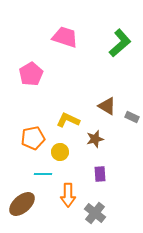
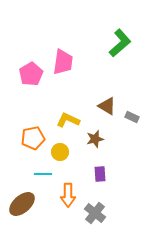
pink trapezoid: moved 2 px left, 25 px down; rotated 80 degrees clockwise
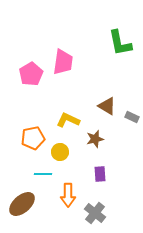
green L-shape: rotated 120 degrees clockwise
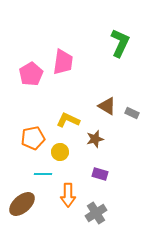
green L-shape: rotated 144 degrees counterclockwise
gray rectangle: moved 4 px up
purple rectangle: rotated 70 degrees counterclockwise
gray cross: moved 1 px right; rotated 20 degrees clockwise
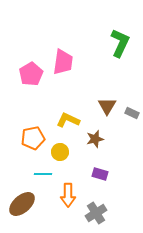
brown triangle: rotated 30 degrees clockwise
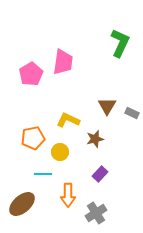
purple rectangle: rotated 63 degrees counterclockwise
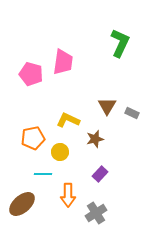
pink pentagon: rotated 25 degrees counterclockwise
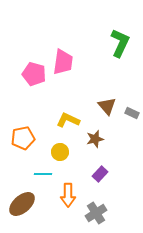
pink pentagon: moved 3 px right
brown triangle: rotated 12 degrees counterclockwise
orange pentagon: moved 10 px left
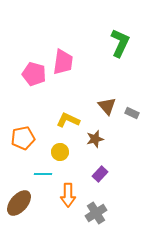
brown ellipse: moved 3 px left, 1 px up; rotated 8 degrees counterclockwise
